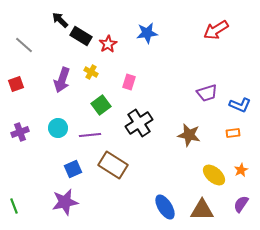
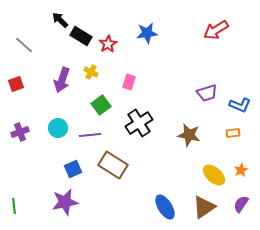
green line: rotated 14 degrees clockwise
brown triangle: moved 2 px right, 3 px up; rotated 35 degrees counterclockwise
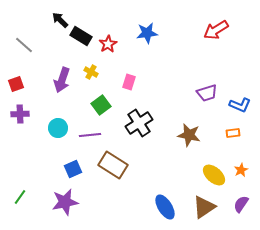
purple cross: moved 18 px up; rotated 18 degrees clockwise
green line: moved 6 px right, 9 px up; rotated 42 degrees clockwise
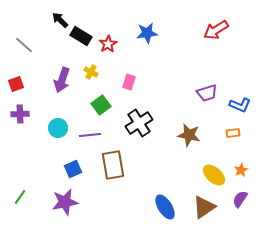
brown rectangle: rotated 48 degrees clockwise
purple semicircle: moved 1 px left, 5 px up
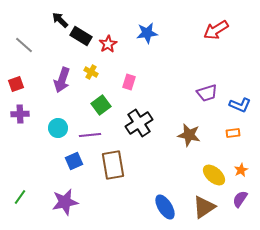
blue square: moved 1 px right, 8 px up
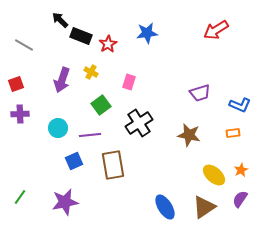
black rectangle: rotated 10 degrees counterclockwise
gray line: rotated 12 degrees counterclockwise
purple trapezoid: moved 7 px left
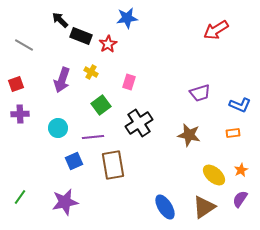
blue star: moved 20 px left, 15 px up
purple line: moved 3 px right, 2 px down
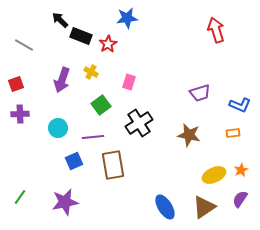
red arrow: rotated 105 degrees clockwise
yellow ellipse: rotated 65 degrees counterclockwise
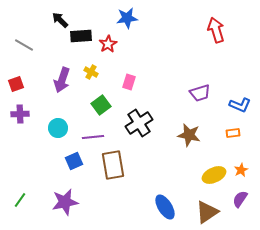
black rectangle: rotated 25 degrees counterclockwise
green line: moved 3 px down
brown triangle: moved 3 px right, 5 px down
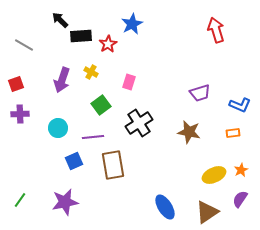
blue star: moved 5 px right, 6 px down; rotated 20 degrees counterclockwise
brown star: moved 3 px up
